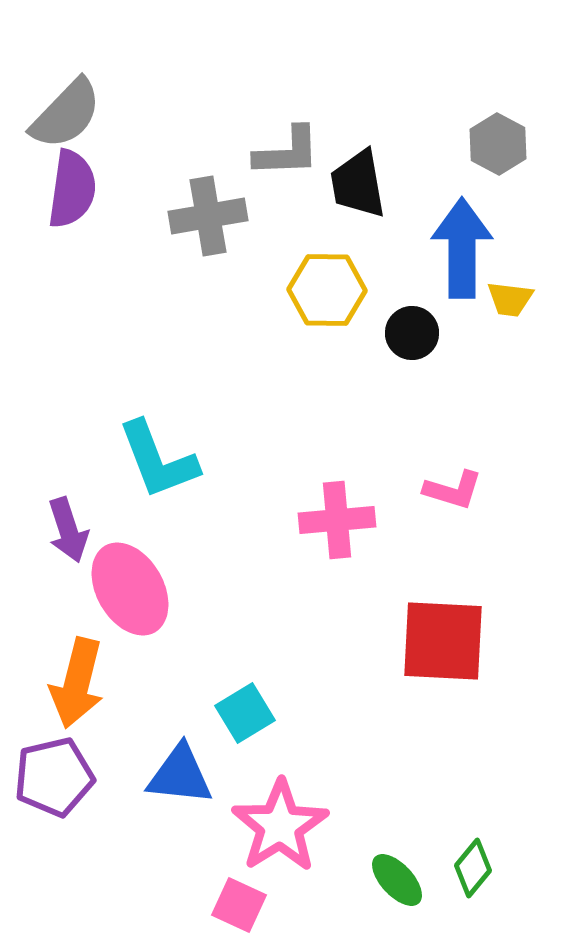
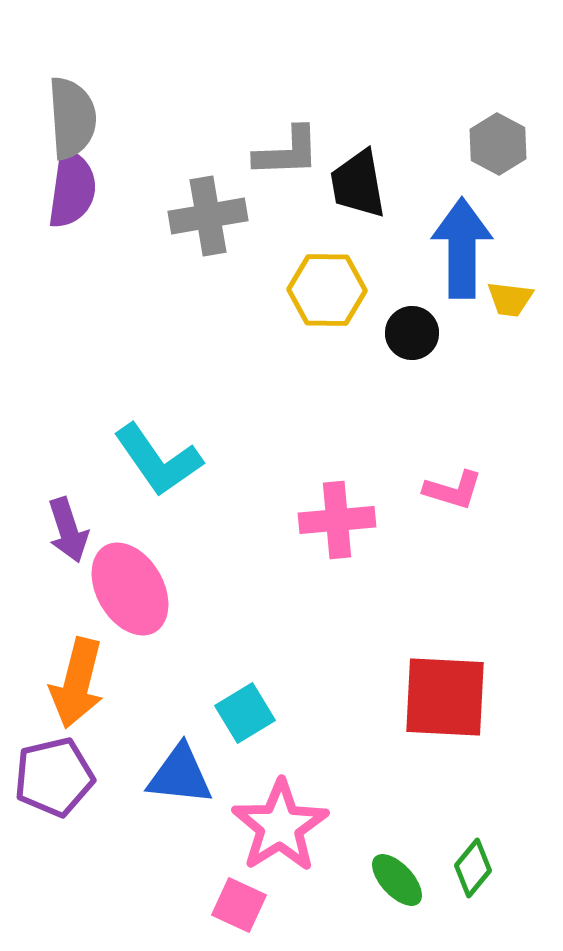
gray semicircle: moved 6 px right, 4 px down; rotated 48 degrees counterclockwise
cyan L-shape: rotated 14 degrees counterclockwise
red square: moved 2 px right, 56 px down
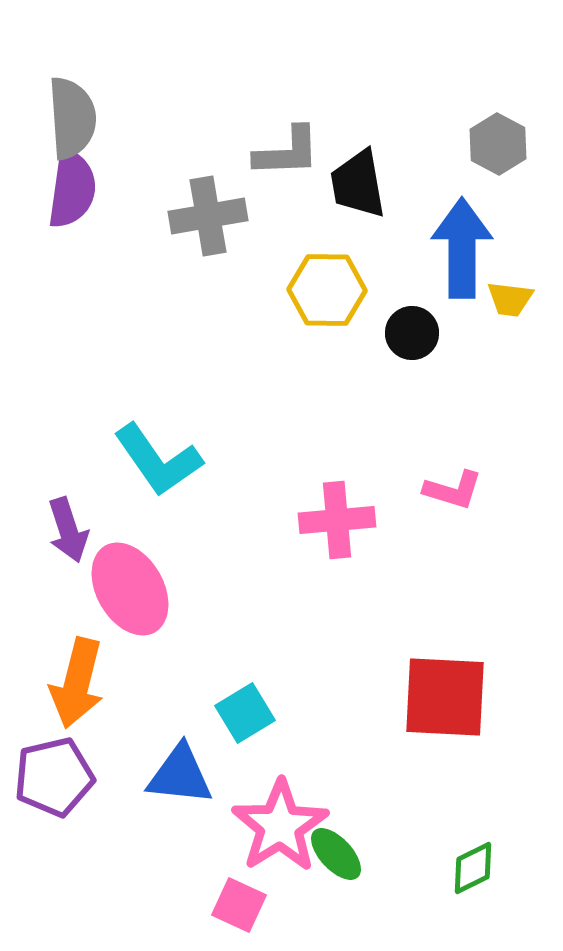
green diamond: rotated 24 degrees clockwise
green ellipse: moved 61 px left, 26 px up
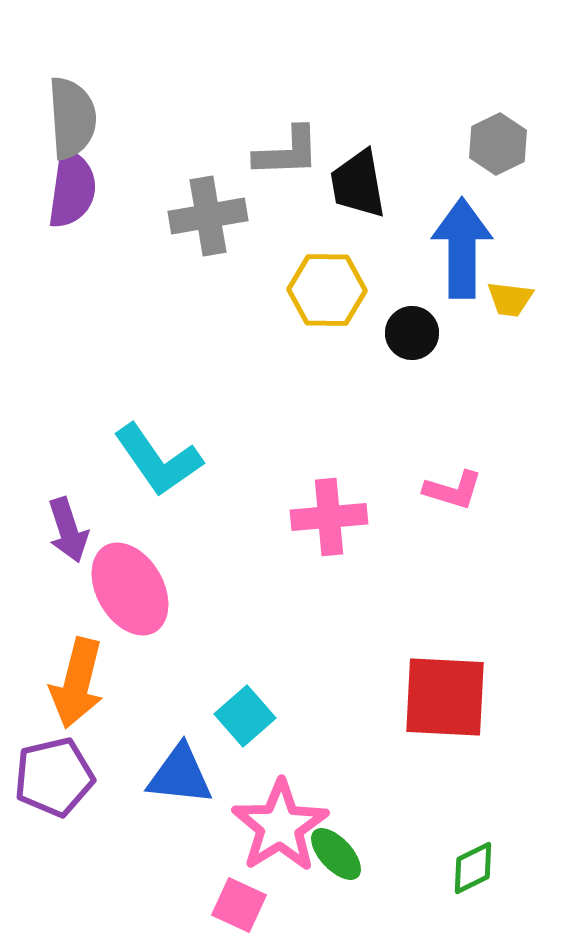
gray hexagon: rotated 6 degrees clockwise
pink cross: moved 8 px left, 3 px up
cyan square: moved 3 px down; rotated 10 degrees counterclockwise
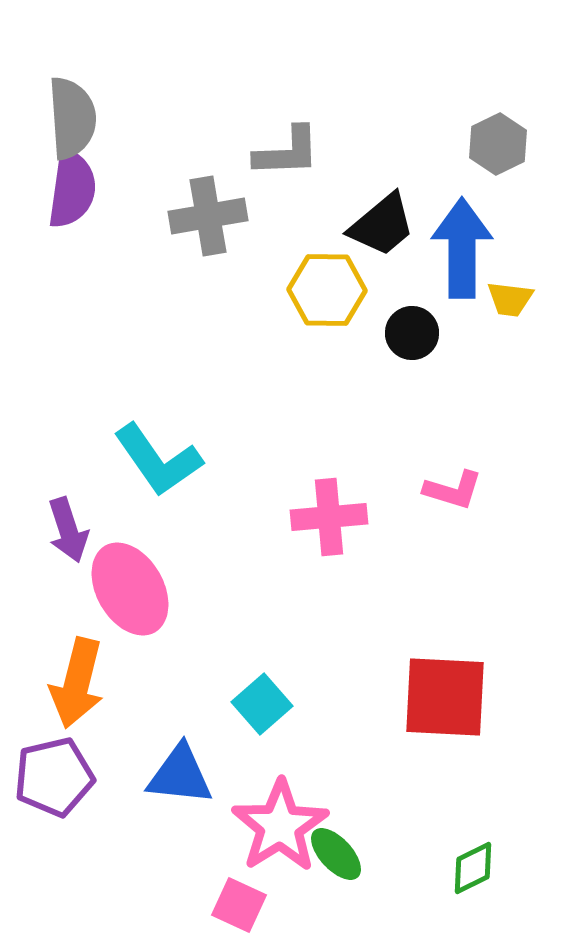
black trapezoid: moved 24 px right, 41 px down; rotated 120 degrees counterclockwise
cyan square: moved 17 px right, 12 px up
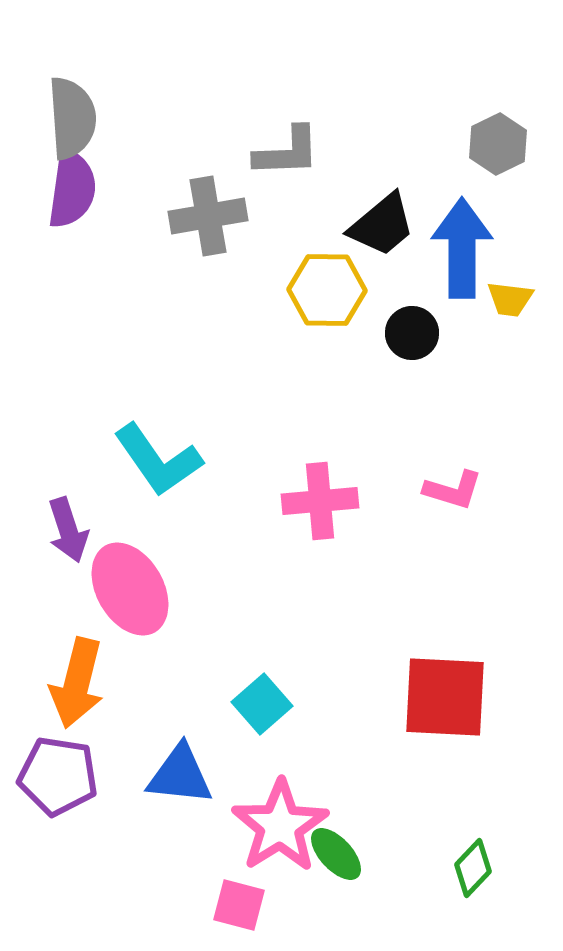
pink cross: moved 9 px left, 16 px up
purple pentagon: moved 4 px right, 1 px up; rotated 22 degrees clockwise
green diamond: rotated 20 degrees counterclockwise
pink square: rotated 10 degrees counterclockwise
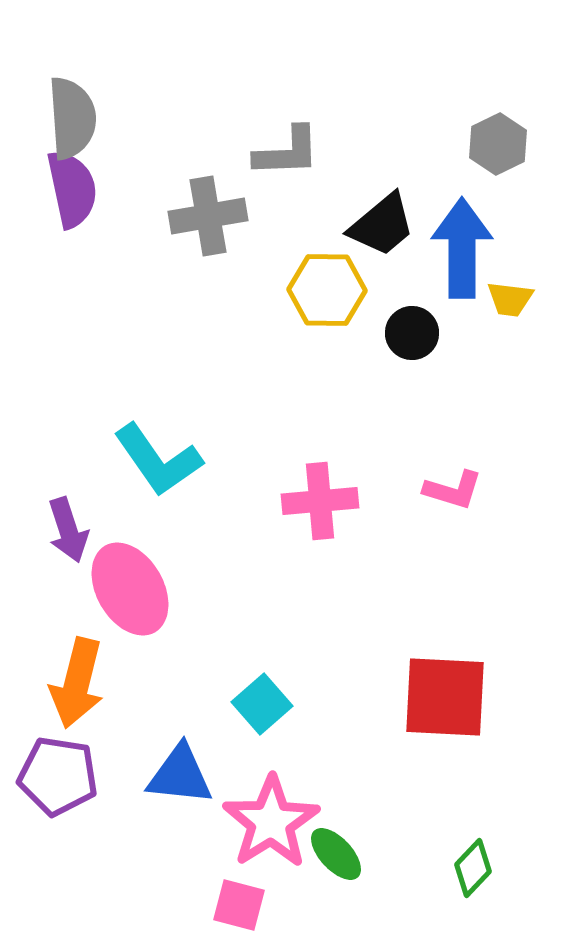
purple semicircle: rotated 20 degrees counterclockwise
pink star: moved 9 px left, 4 px up
